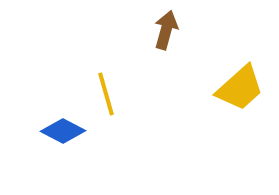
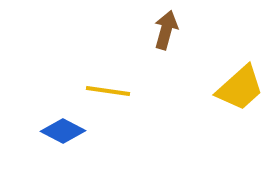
yellow line: moved 2 px right, 3 px up; rotated 66 degrees counterclockwise
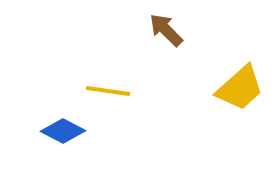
brown arrow: rotated 60 degrees counterclockwise
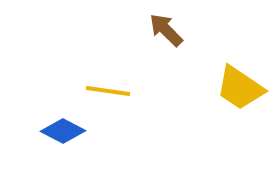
yellow trapezoid: rotated 76 degrees clockwise
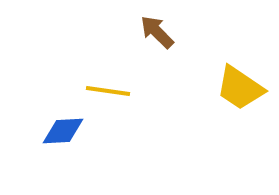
brown arrow: moved 9 px left, 2 px down
blue diamond: rotated 30 degrees counterclockwise
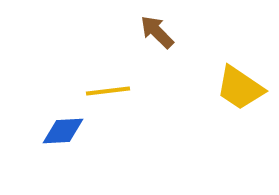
yellow line: rotated 15 degrees counterclockwise
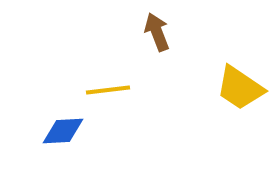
brown arrow: rotated 24 degrees clockwise
yellow line: moved 1 px up
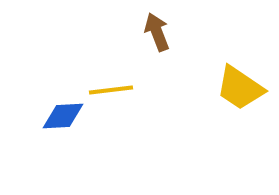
yellow line: moved 3 px right
blue diamond: moved 15 px up
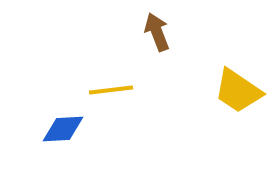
yellow trapezoid: moved 2 px left, 3 px down
blue diamond: moved 13 px down
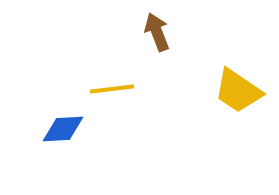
yellow line: moved 1 px right, 1 px up
